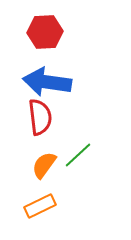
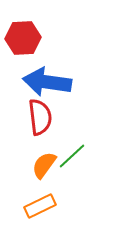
red hexagon: moved 22 px left, 6 px down
green line: moved 6 px left, 1 px down
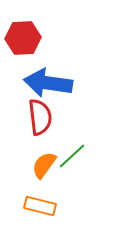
blue arrow: moved 1 px right, 1 px down
orange rectangle: rotated 40 degrees clockwise
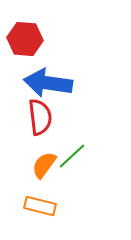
red hexagon: moved 2 px right, 1 px down; rotated 8 degrees clockwise
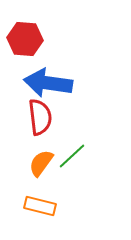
orange semicircle: moved 3 px left, 2 px up
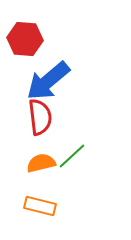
blue arrow: moved 2 px up; rotated 48 degrees counterclockwise
orange semicircle: rotated 40 degrees clockwise
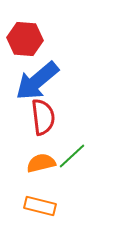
blue arrow: moved 11 px left
red semicircle: moved 3 px right
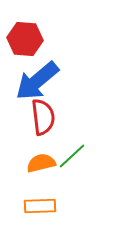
orange rectangle: rotated 16 degrees counterclockwise
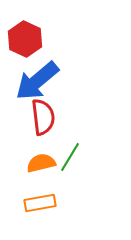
red hexagon: rotated 20 degrees clockwise
green line: moved 2 px left, 1 px down; rotated 16 degrees counterclockwise
orange rectangle: moved 3 px up; rotated 8 degrees counterclockwise
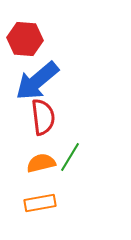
red hexagon: rotated 20 degrees counterclockwise
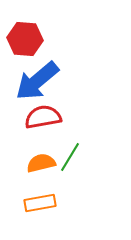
red semicircle: rotated 93 degrees counterclockwise
